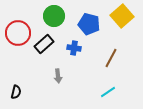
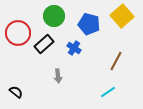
blue cross: rotated 24 degrees clockwise
brown line: moved 5 px right, 3 px down
black semicircle: rotated 64 degrees counterclockwise
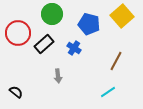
green circle: moved 2 px left, 2 px up
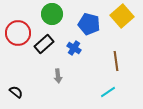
brown line: rotated 36 degrees counterclockwise
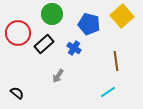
gray arrow: rotated 40 degrees clockwise
black semicircle: moved 1 px right, 1 px down
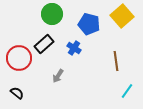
red circle: moved 1 px right, 25 px down
cyan line: moved 19 px right, 1 px up; rotated 21 degrees counterclockwise
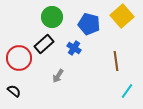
green circle: moved 3 px down
black semicircle: moved 3 px left, 2 px up
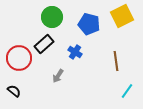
yellow square: rotated 15 degrees clockwise
blue cross: moved 1 px right, 4 px down
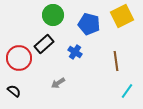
green circle: moved 1 px right, 2 px up
gray arrow: moved 7 px down; rotated 24 degrees clockwise
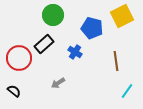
blue pentagon: moved 3 px right, 4 px down
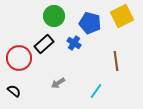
green circle: moved 1 px right, 1 px down
blue pentagon: moved 2 px left, 5 px up
blue cross: moved 1 px left, 9 px up
cyan line: moved 31 px left
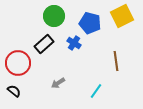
red circle: moved 1 px left, 5 px down
